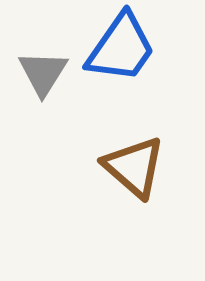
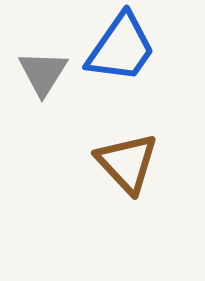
brown triangle: moved 7 px left, 4 px up; rotated 6 degrees clockwise
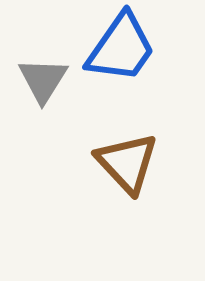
gray triangle: moved 7 px down
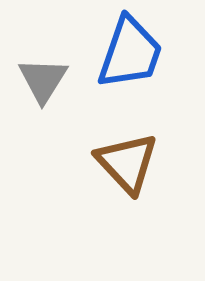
blue trapezoid: moved 9 px right, 5 px down; rotated 16 degrees counterclockwise
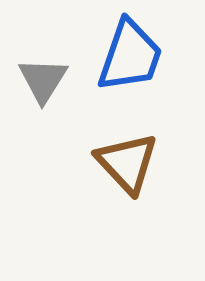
blue trapezoid: moved 3 px down
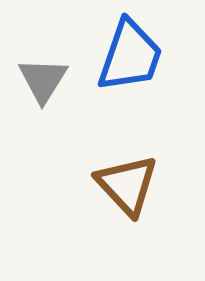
brown triangle: moved 22 px down
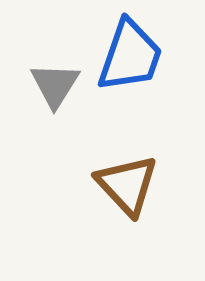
gray triangle: moved 12 px right, 5 px down
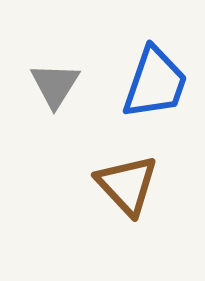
blue trapezoid: moved 25 px right, 27 px down
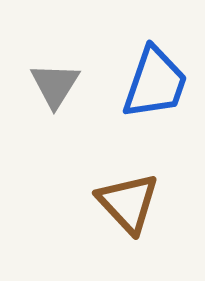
brown triangle: moved 1 px right, 18 px down
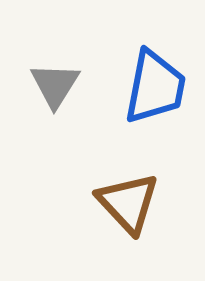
blue trapezoid: moved 4 px down; rotated 8 degrees counterclockwise
